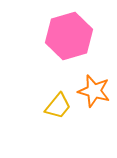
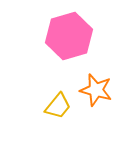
orange star: moved 2 px right, 1 px up
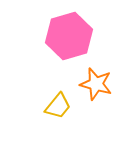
orange star: moved 6 px up
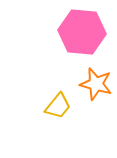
pink hexagon: moved 13 px right, 4 px up; rotated 21 degrees clockwise
